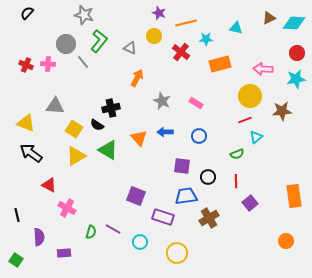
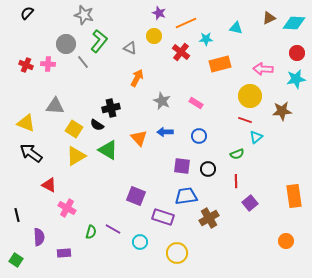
orange line at (186, 23): rotated 10 degrees counterclockwise
red line at (245, 120): rotated 40 degrees clockwise
black circle at (208, 177): moved 8 px up
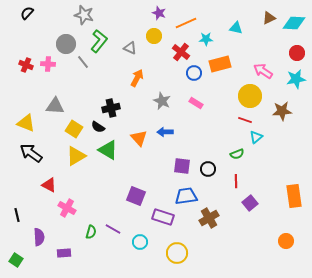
pink arrow at (263, 69): moved 2 px down; rotated 30 degrees clockwise
black semicircle at (97, 125): moved 1 px right, 2 px down
blue circle at (199, 136): moved 5 px left, 63 px up
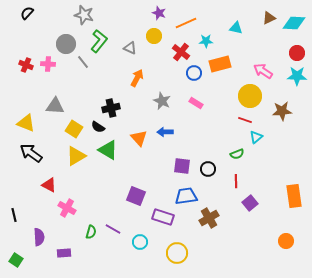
cyan star at (206, 39): moved 2 px down
cyan star at (296, 79): moved 1 px right, 3 px up; rotated 12 degrees clockwise
black line at (17, 215): moved 3 px left
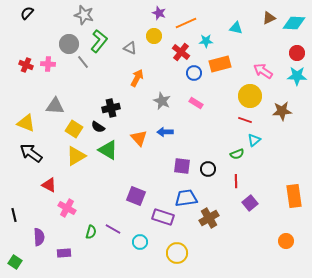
gray circle at (66, 44): moved 3 px right
cyan triangle at (256, 137): moved 2 px left, 3 px down
blue trapezoid at (186, 196): moved 2 px down
green square at (16, 260): moved 1 px left, 2 px down
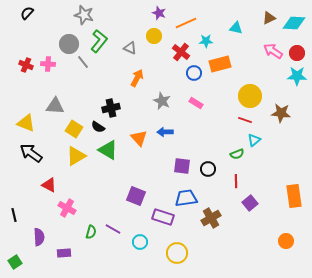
pink arrow at (263, 71): moved 10 px right, 20 px up
brown star at (282, 111): moved 1 px left, 2 px down; rotated 12 degrees clockwise
brown cross at (209, 218): moved 2 px right
green square at (15, 262): rotated 24 degrees clockwise
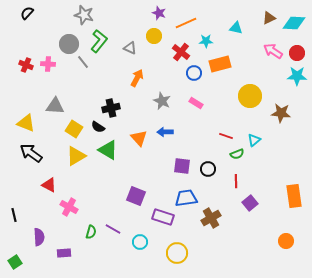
red line at (245, 120): moved 19 px left, 16 px down
pink cross at (67, 208): moved 2 px right, 1 px up
